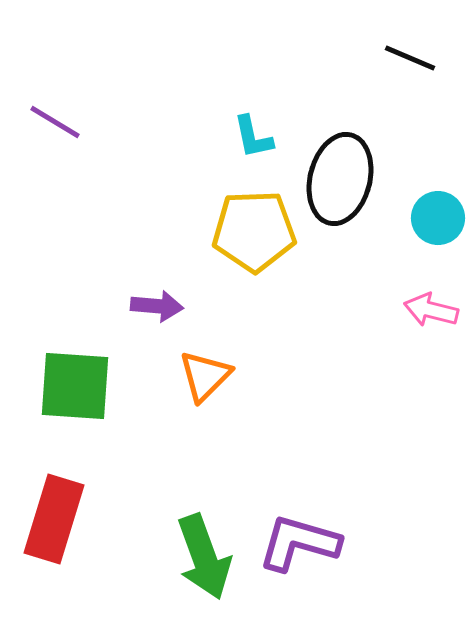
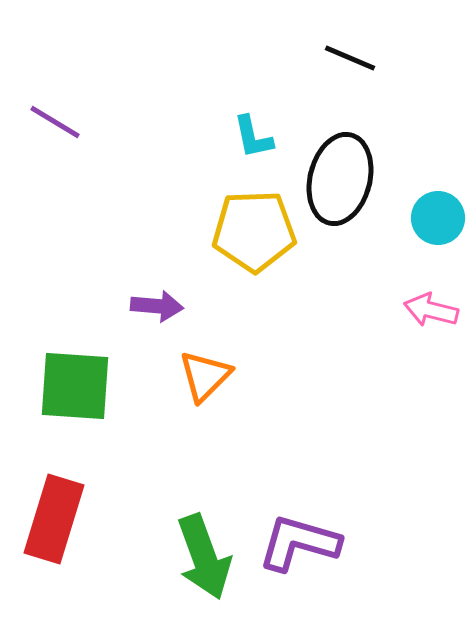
black line: moved 60 px left
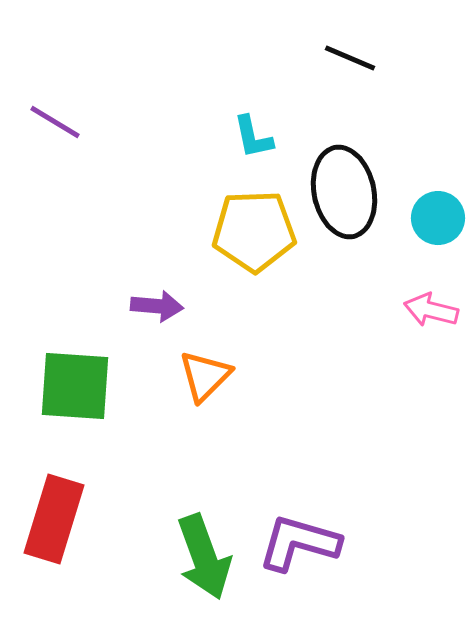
black ellipse: moved 4 px right, 13 px down; rotated 26 degrees counterclockwise
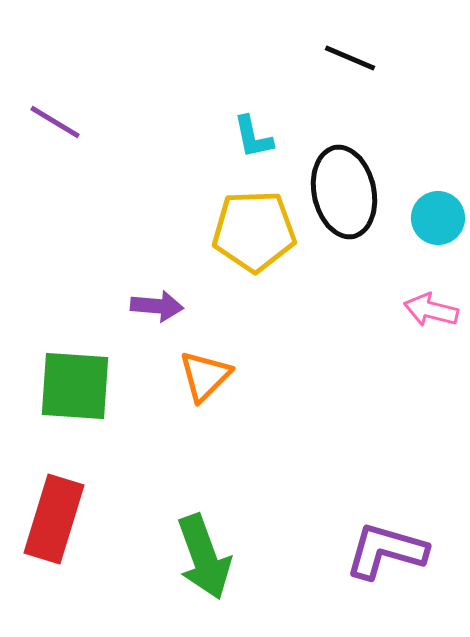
purple L-shape: moved 87 px right, 8 px down
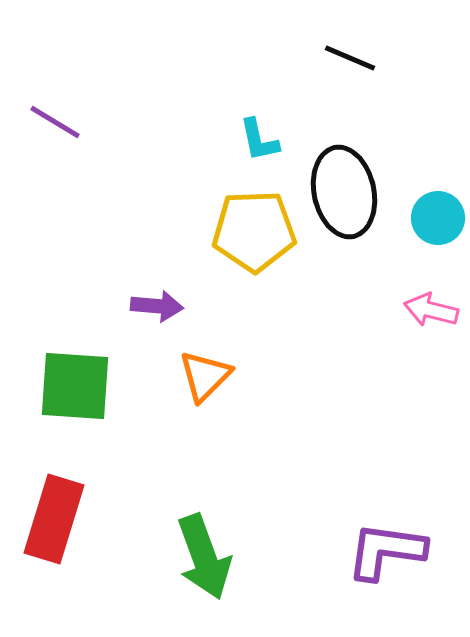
cyan L-shape: moved 6 px right, 3 px down
purple L-shape: rotated 8 degrees counterclockwise
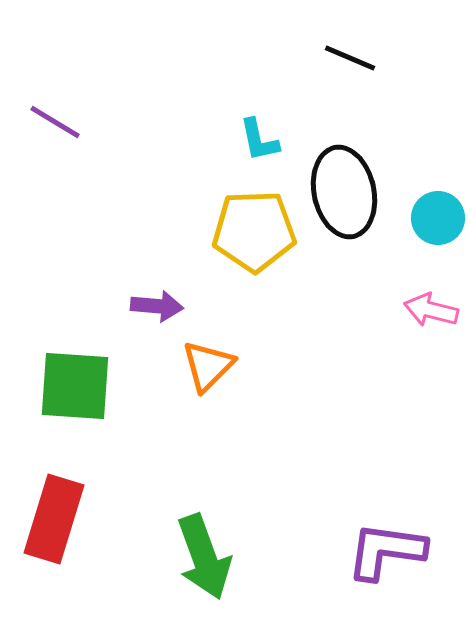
orange triangle: moved 3 px right, 10 px up
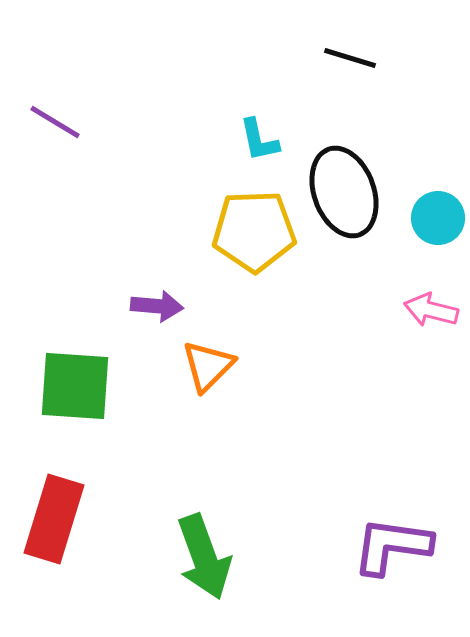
black line: rotated 6 degrees counterclockwise
black ellipse: rotated 8 degrees counterclockwise
purple L-shape: moved 6 px right, 5 px up
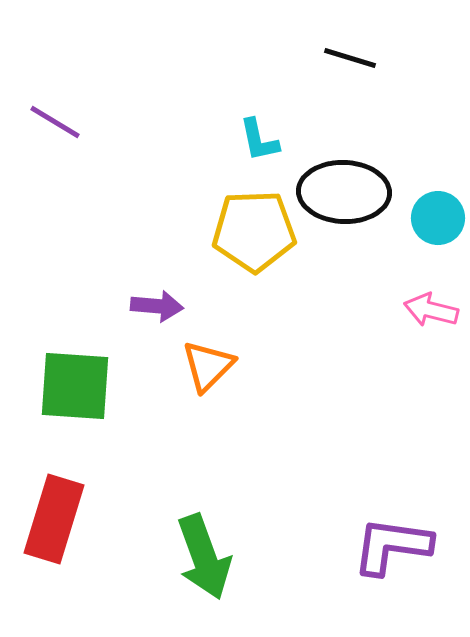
black ellipse: rotated 68 degrees counterclockwise
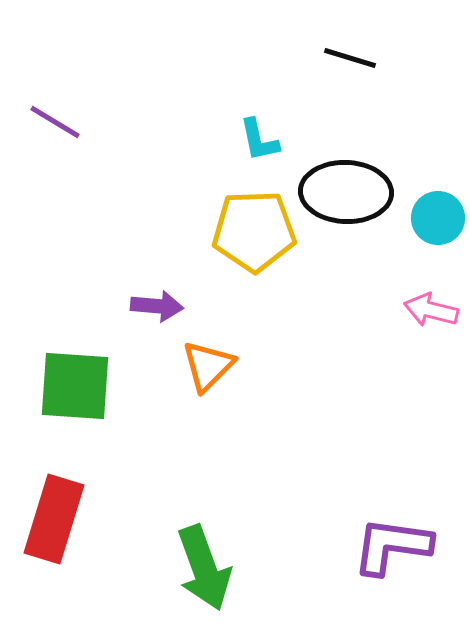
black ellipse: moved 2 px right
green arrow: moved 11 px down
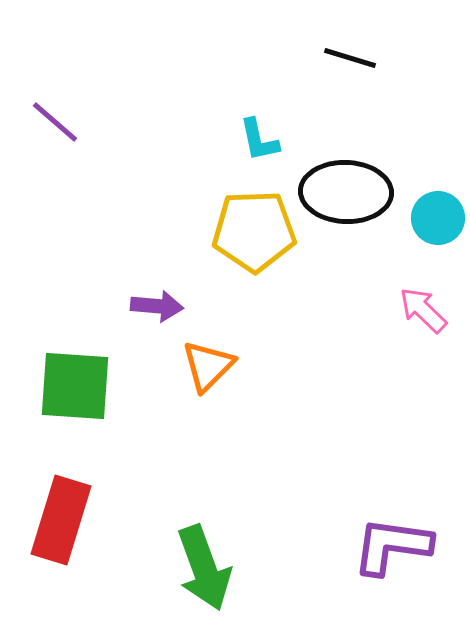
purple line: rotated 10 degrees clockwise
pink arrow: moved 8 px left; rotated 30 degrees clockwise
red rectangle: moved 7 px right, 1 px down
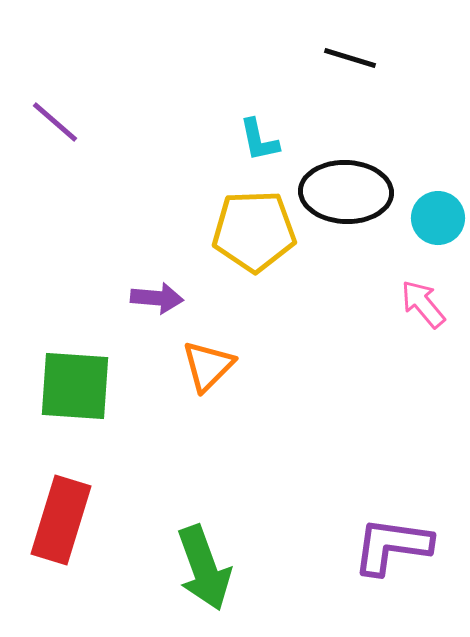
purple arrow: moved 8 px up
pink arrow: moved 6 px up; rotated 6 degrees clockwise
